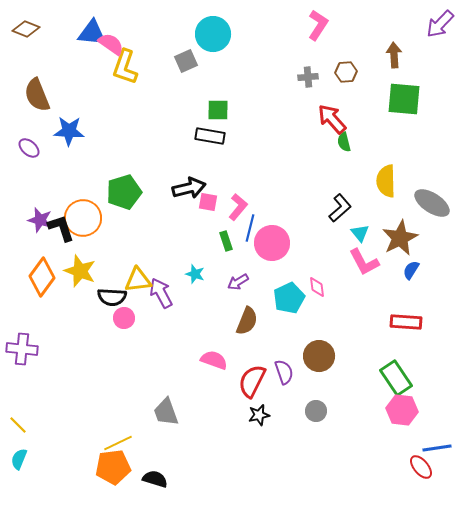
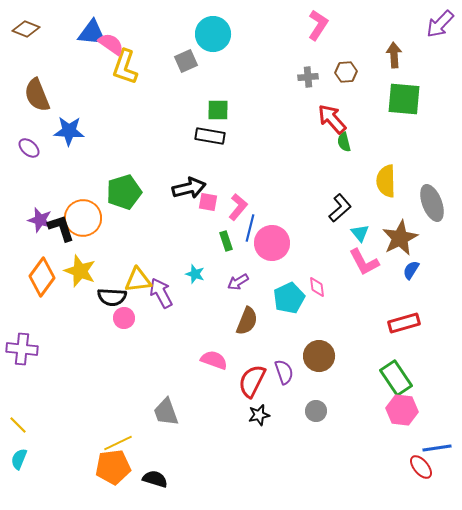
gray ellipse at (432, 203): rotated 36 degrees clockwise
red rectangle at (406, 322): moved 2 px left, 1 px down; rotated 20 degrees counterclockwise
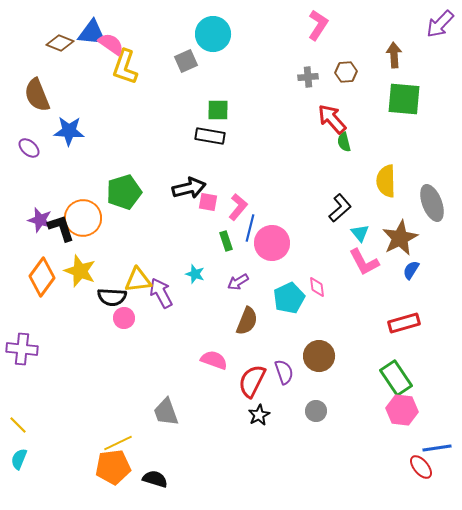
brown diamond at (26, 29): moved 34 px right, 14 px down
black star at (259, 415): rotated 15 degrees counterclockwise
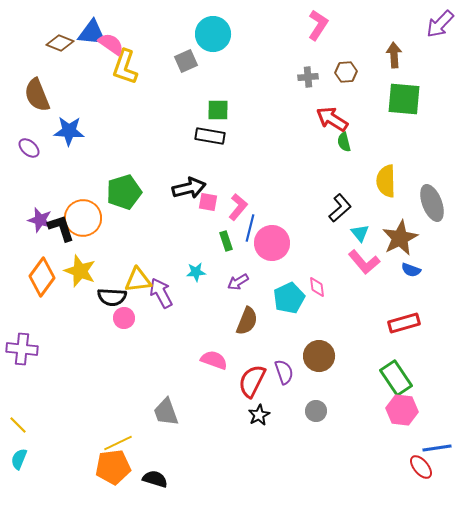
red arrow at (332, 119): rotated 16 degrees counterclockwise
pink L-shape at (364, 262): rotated 12 degrees counterclockwise
blue semicircle at (411, 270): rotated 102 degrees counterclockwise
cyan star at (195, 274): moved 1 px right, 2 px up; rotated 24 degrees counterclockwise
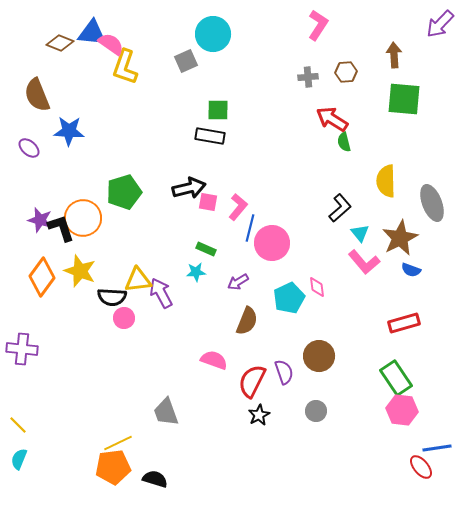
green rectangle at (226, 241): moved 20 px left, 8 px down; rotated 48 degrees counterclockwise
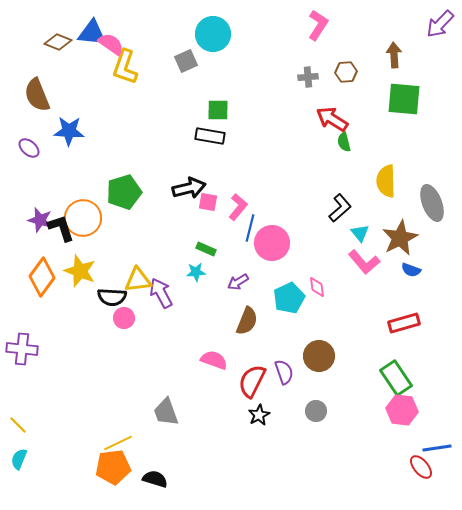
brown diamond at (60, 43): moved 2 px left, 1 px up
